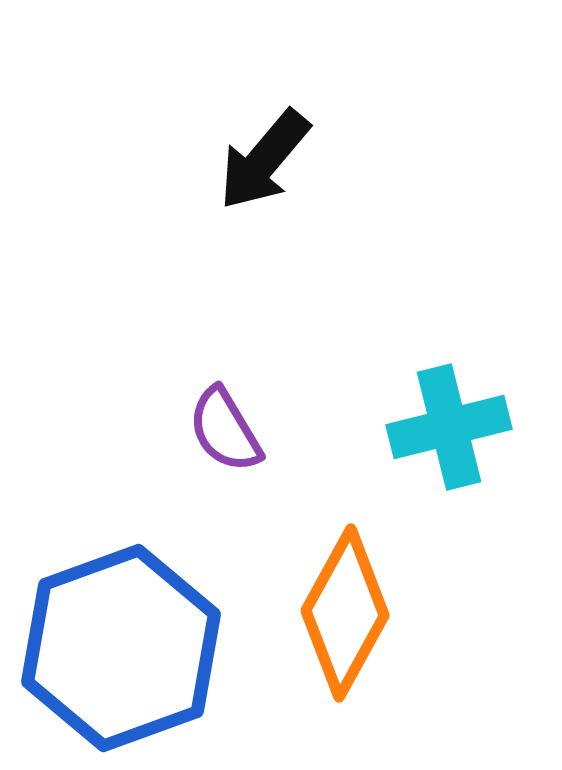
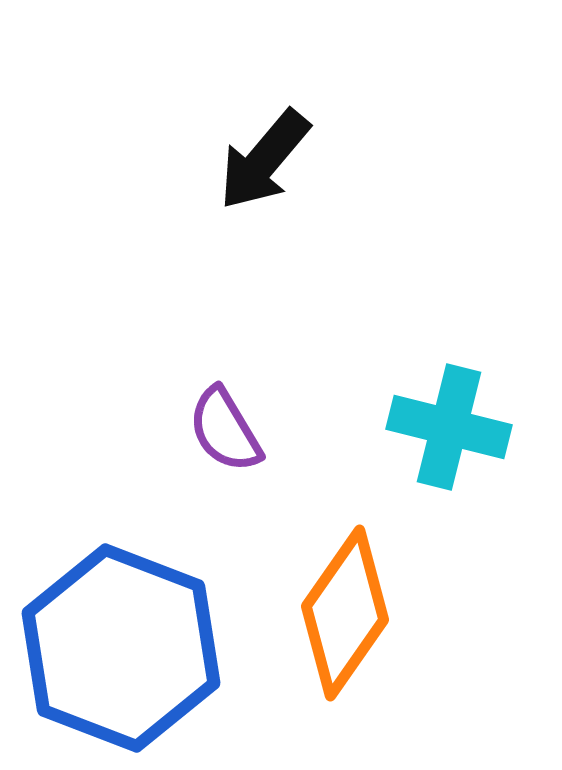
cyan cross: rotated 28 degrees clockwise
orange diamond: rotated 6 degrees clockwise
blue hexagon: rotated 19 degrees counterclockwise
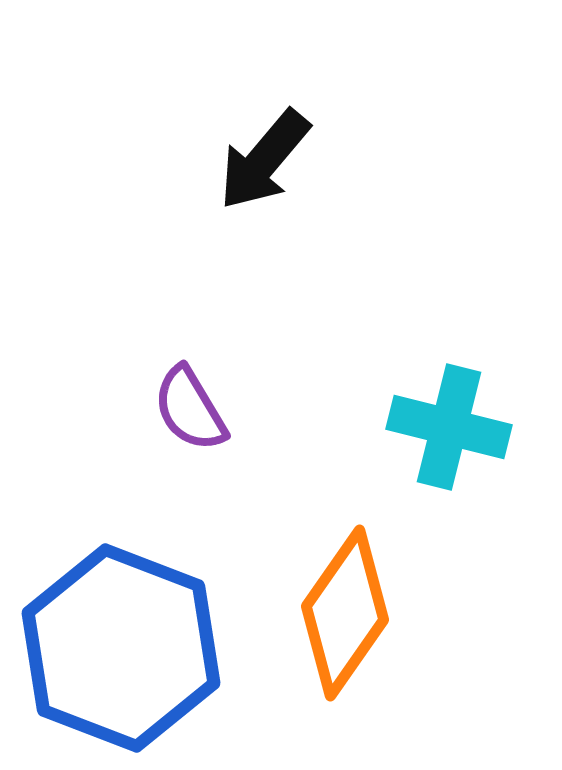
purple semicircle: moved 35 px left, 21 px up
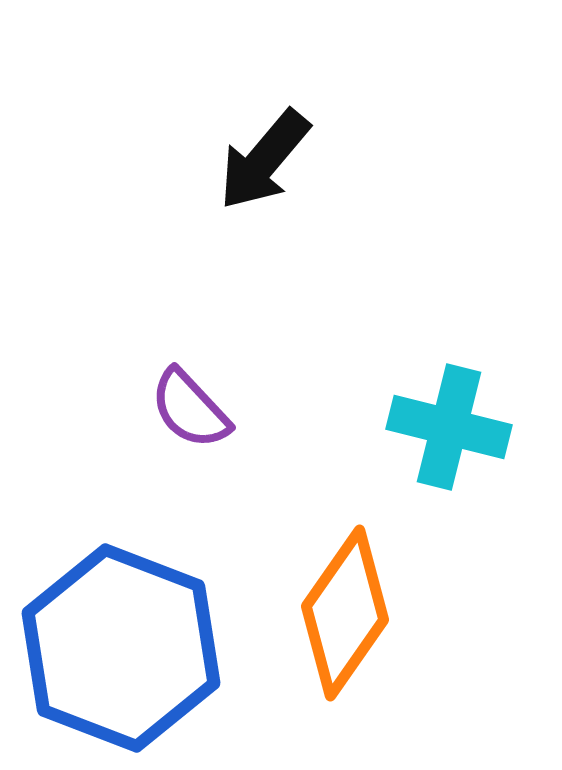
purple semicircle: rotated 12 degrees counterclockwise
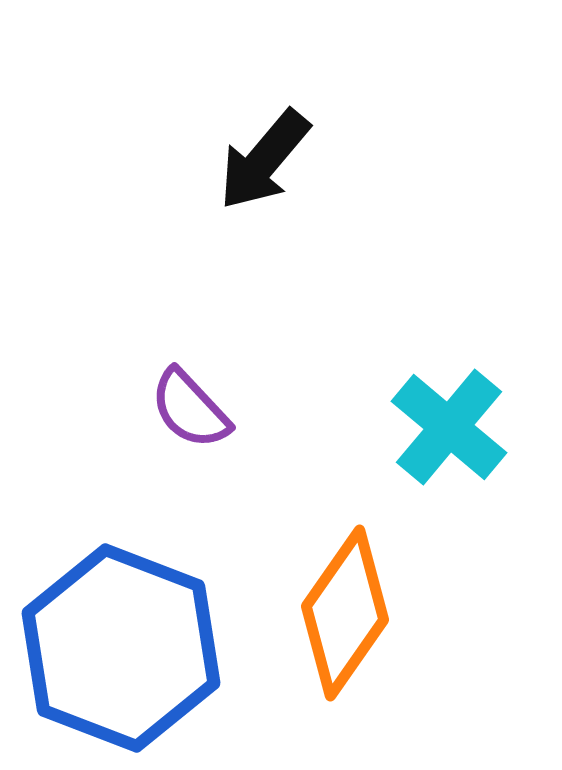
cyan cross: rotated 26 degrees clockwise
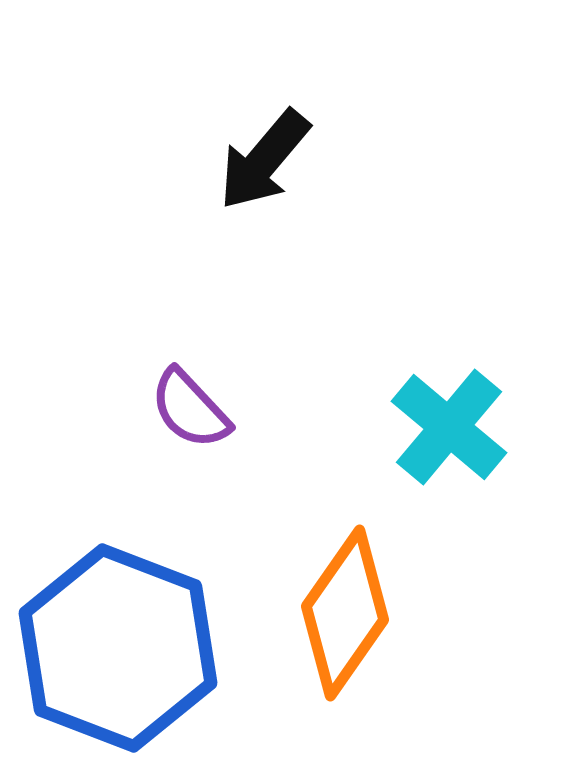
blue hexagon: moved 3 px left
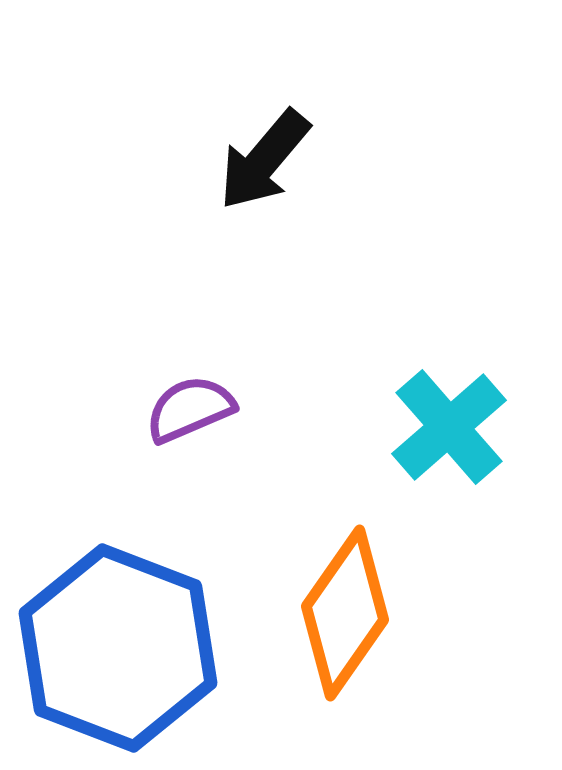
purple semicircle: rotated 110 degrees clockwise
cyan cross: rotated 9 degrees clockwise
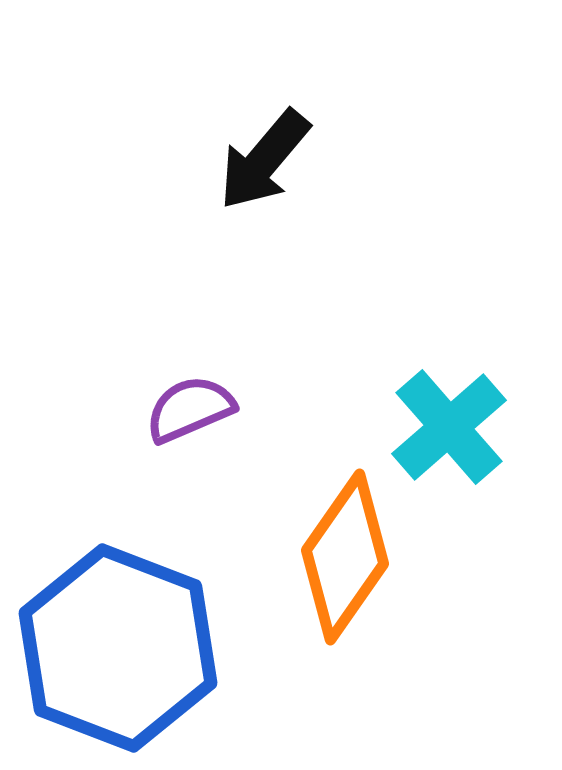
orange diamond: moved 56 px up
